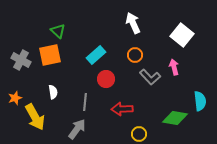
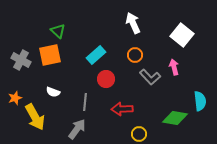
white semicircle: rotated 120 degrees clockwise
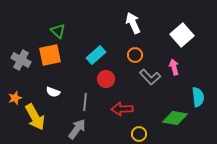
white square: rotated 10 degrees clockwise
cyan semicircle: moved 2 px left, 4 px up
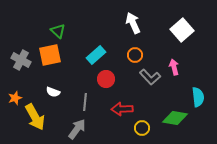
white square: moved 5 px up
yellow circle: moved 3 px right, 6 px up
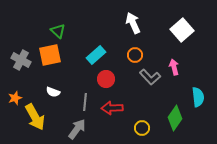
red arrow: moved 10 px left, 1 px up
green diamond: rotated 65 degrees counterclockwise
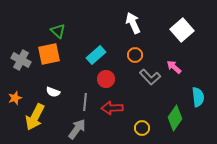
orange square: moved 1 px left, 1 px up
pink arrow: rotated 35 degrees counterclockwise
yellow arrow: rotated 56 degrees clockwise
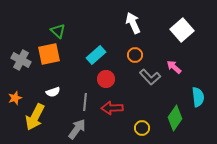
white semicircle: rotated 40 degrees counterclockwise
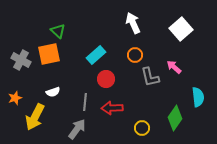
white square: moved 1 px left, 1 px up
gray L-shape: rotated 30 degrees clockwise
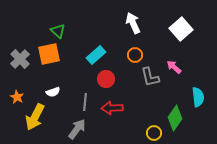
gray cross: moved 1 px left, 1 px up; rotated 18 degrees clockwise
orange star: moved 2 px right, 1 px up; rotated 24 degrees counterclockwise
yellow circle: moved 12 px right, 5 px down
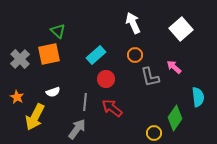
red arrow: rotated 40 degrees clockwise
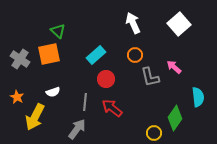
white square: moved 2 px left, 5 px up
gray cross: rotated 12 degrees counterclockwise
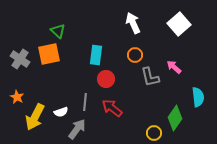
cyan rectangle: rotated 42 degrees counterclockwise
white semicircle: moved 8 px right, 20 px down
